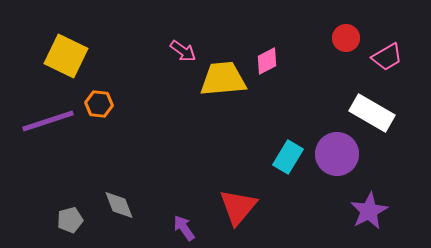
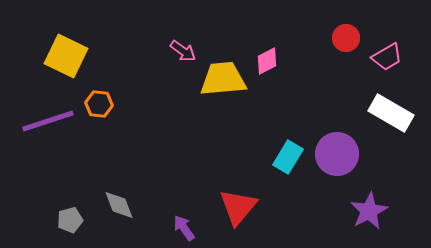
white rectangle: moved 19 px right
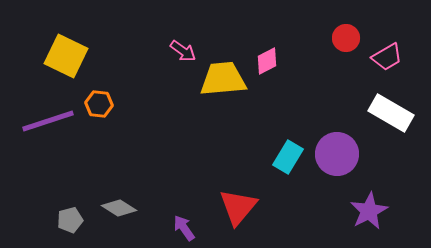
gray diamond: moved 3 px down; rotated 36 degrees counterclockwise
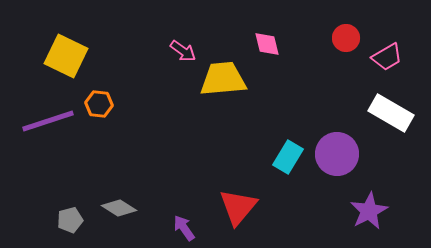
pink diamond: moved 17 px up; rotated 76 degrees counterclockwise
